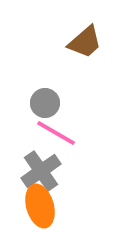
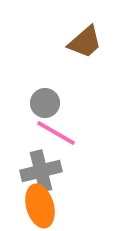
gray cross: rotated 21 degrees clockwise
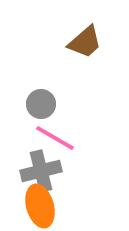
gray circle: moved 4 px left, 1 px down
pink line: moved 1 px left, 5 px down
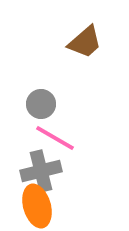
orange ellipse: moved 3 px left
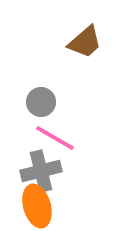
gray circle: moved 2 px up
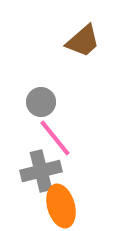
brown trapezoid: moved 2 px left, 1 px up
pink line: rotated 21 degrees clockwise
orange ellipse: moved 24 px right
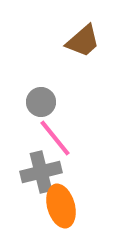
gray cross: moved 1 px down
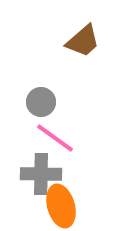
pink line: rotated 15 degrees counterclockwise
gray cross: moved 2 px down; rotated 15 degrees clockwise
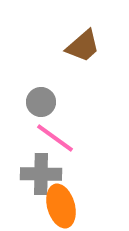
brown trapezoid: moved 5 px down
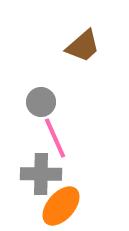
pink line: rotated 30 degrees clockwise
orange ellipse: rotated 57 degrees clockwise
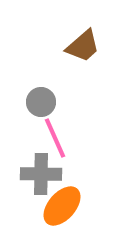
orange ellipse: moved 1 px right
